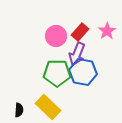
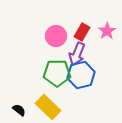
red rectangle: moved 2 px right; rotated 12 degrees counterclockwise
blue hexagon: moved 2 px left, 3 px down; rotated 24 degrees counterclockwise
black semicircle: rotated 56 degrees counterclockwise
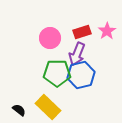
red rectangle: rotated 42 degrees clockwise
pink circle: moved 6 px left, 2 px down
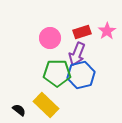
yellow rectangle: moved 2 px left, 2 px up
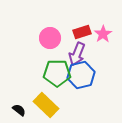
pink star: moved 4 px left, 3 px down
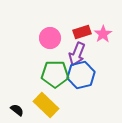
green pentagon: moved 2 px left, 1 px down
black semicircle: moved 2 px left
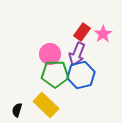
red rectangle: rotated 36 degrees counterclockwise
pink circle: moved 16 px down
black semicircle: rotated 112 degrees counterclockwise
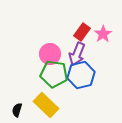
green pentagon: moved 1 px left; rotated 8 degrees clockwise
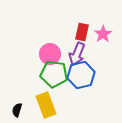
red rectangle: rotated 24 degrees counterclockwise
yellow rectangle: rotated 25 degrees clockwise
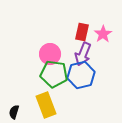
purple arrow: moved 6 px right
black semicircle: moved 3 px left, 2 px down
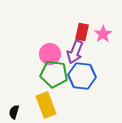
purple arrow: moved 8 px left, 2 px up
blue hexagon: moved 1 px right, 1 px down; rotated 20 degrees clockwise
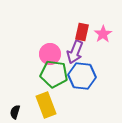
black semicircle: moved 1 px right
